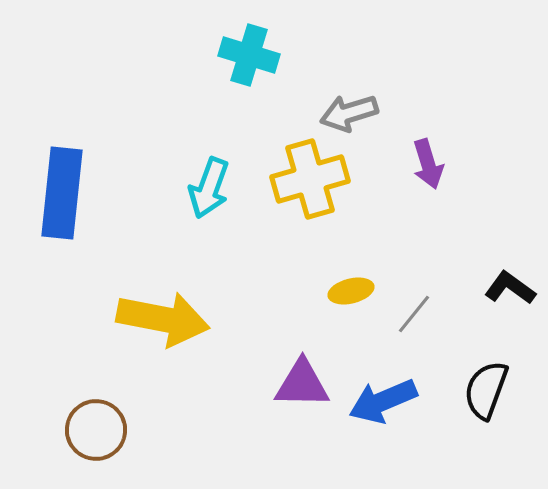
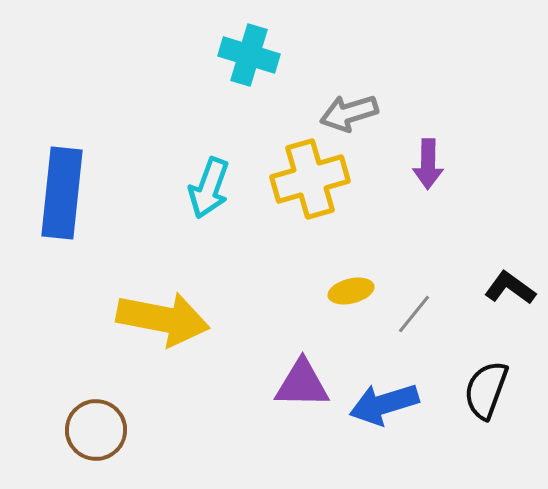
purple arrow: rotated 18 degrees clockwise
blue arrow: moved 1 px right, 3 px down; rotated 6 degrees clockwise
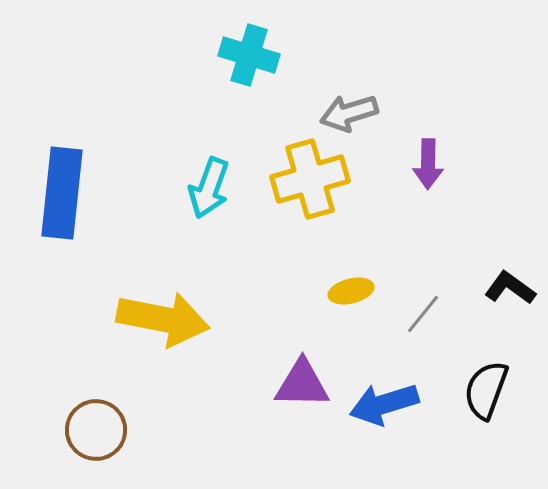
gray line: moved 9 px right
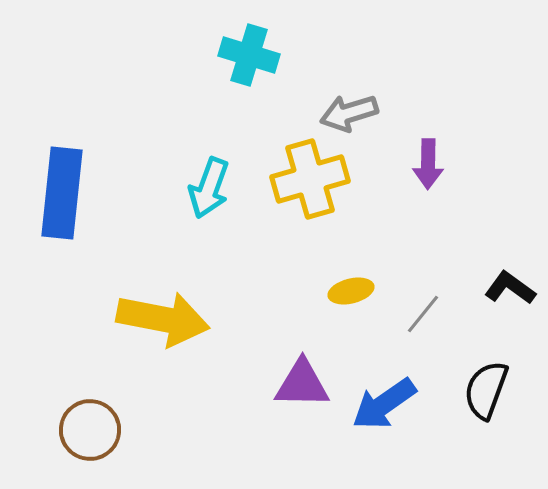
blue arrow: rotated 18 degrees counterclockwise
brown circle: moved 6 px left
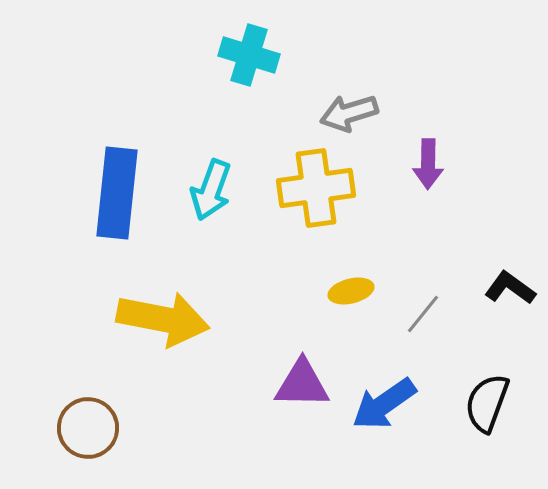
yellow cross: moved 6 px right, 9 px down; rotated 8 degrees clockwise
cyan arrow: moved 2 px right, 2 px down
blue rectangle: moved 55 px right
black semicircle: moved 1 px right, 13 px down
brown circle: moved 2 px left, 2 px up
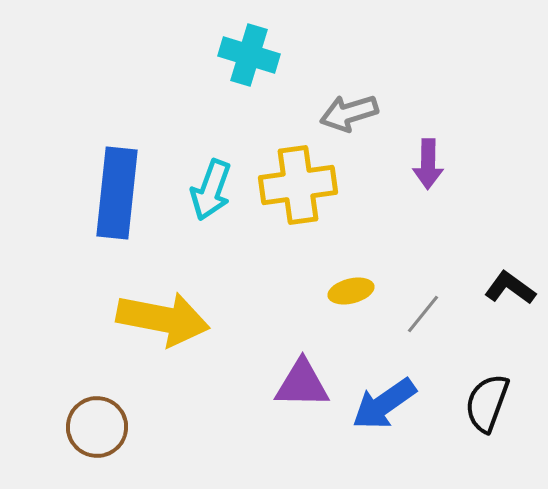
yellow cross: moved 18 px left, 3 px up
brown circle: moved 9 px right, 1 px up
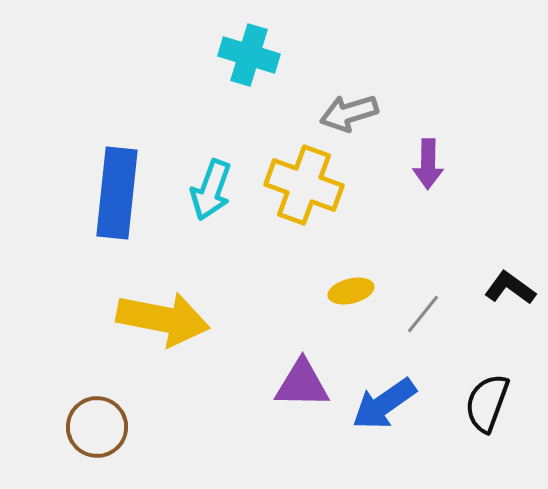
yellow cross: moved 6 px right; rotated 28 degrees clockwise
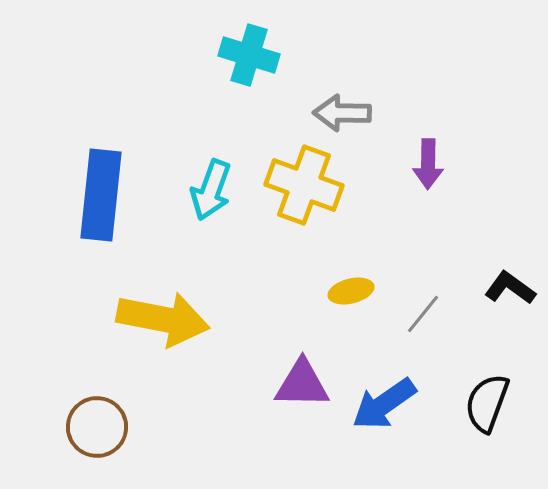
gray arrow: moved 7 px left; rotated 18 degrees clockwise
blue rectangle: moved 16 px left, 2 px down
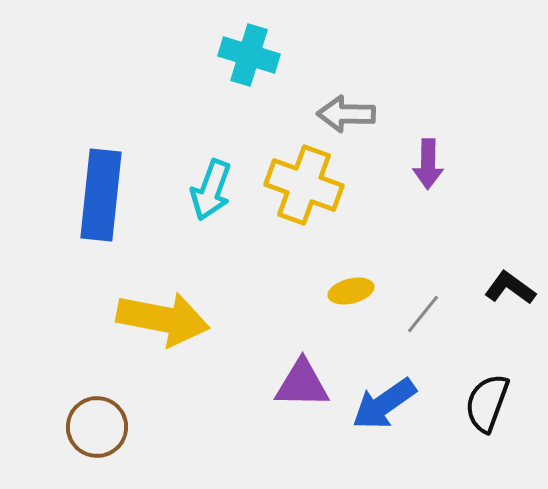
gray arrow: moved 4 px right, 1 px down
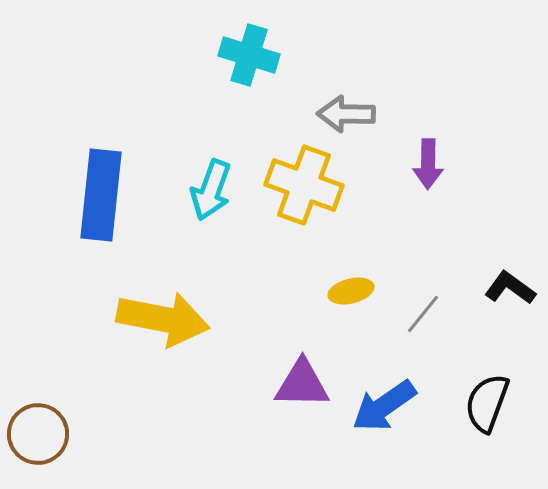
blue arrow: moved 2 px down
brown circle: moved 59 px left, 7 px down
